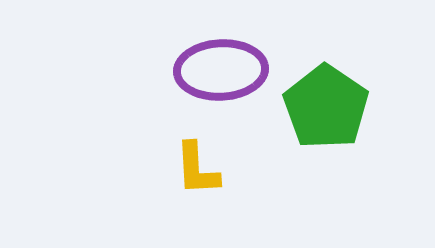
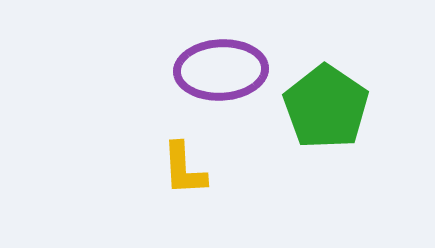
yellow L-shape: moved 13 px left
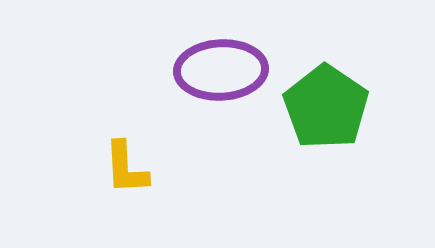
yellow L-shape: moved 58 px left, 1 px up
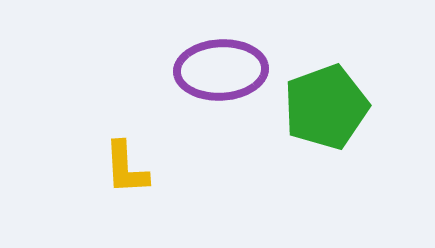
green pentagon: rotated 18 degrees clockwise
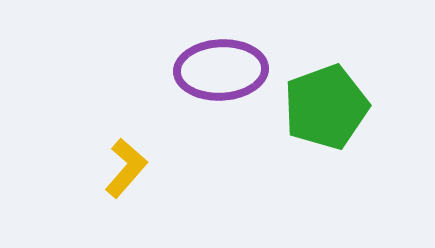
yellow L-shape: rotated 136 degrees counterclockwise
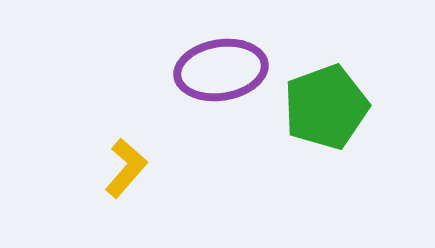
purple ellipse: rotated 6 degrees counterclockwise
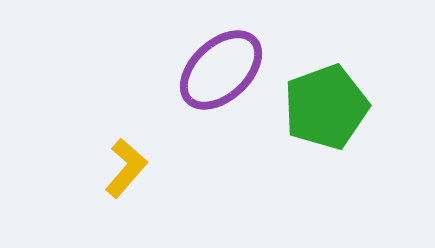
purple ellipse: rotated 34 degrees counterclockwise
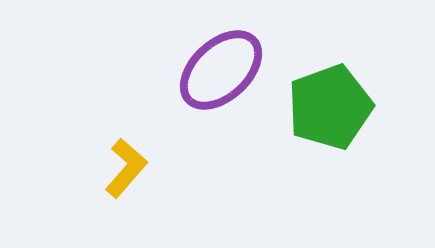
green pentagon: moved 4 px right
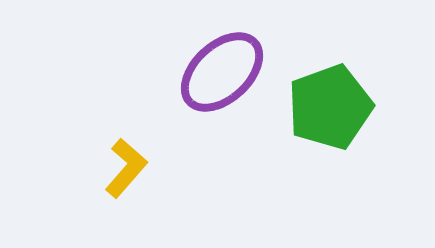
purple ellipse: moved 1 px right, 2 px down
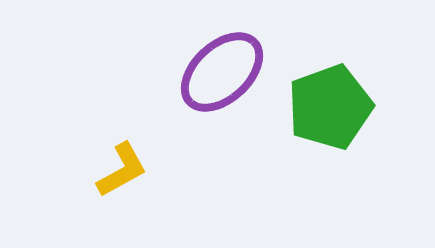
yellow L-shape: moved 4 px left, 2 px down; rotated 20 degrees clockwise
